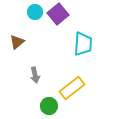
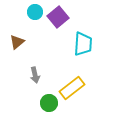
purple square: moved 3 px down
green circle: moved 3 px up
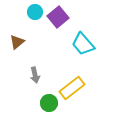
cyan trapezoid: rotated 135 degrees clockwise
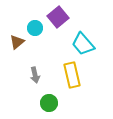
cyan circle: moved 16 px down
yellow rectangle: moved 13 px up; rotated 65 degrees counterclockwise
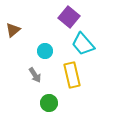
purple square: moved 11 px right; rotated 10 degrees counterclockwise
cyan circle: moved 10 px right, 23 px down
brown triangle: moved 4 px left, 12 px up
gray arrow: rotated 21 degrees counterclockwise
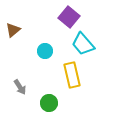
gray arrow: moved 15 px left, 12 px down
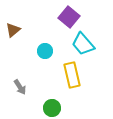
green circle: moved 3 px right, 5 px down
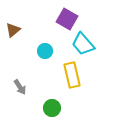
purple square: moved 2 px left, 2 px down; rotated 10 degrees counterclockwise
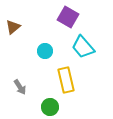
purple square: moved 1 px right, 2 px up
brown triangle: moved 3 px up
cyan trapezoid: moved 3 px down
yellow rectangle: moved 6 px left, 5 px down
green circle: moved 2 px left, 1 px up
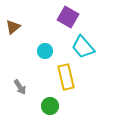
yellow rectangle: moved 3 px up
green circle: moved 1 px up
